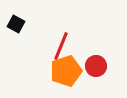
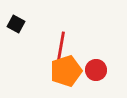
red line: rotated 12 degrees counterclockwise
red circle: moved 4 px down
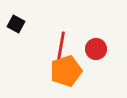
red circle: moved 21 px up
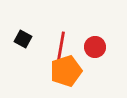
black square: moved 7 px right, 15 px down
red circle: moved 1 px left, 2 px up
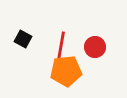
orange pentagon: rotated 12 degrees clockwise
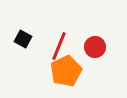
red line: moved 2 px left; rotated 12 degrees clockwise
orange pentagon: rotated 20 degrees counterclockwise
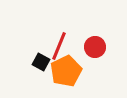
black square: moved 18 px right, 23 px down
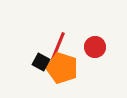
red line: moved 1 px left
orange pentagon: moved 4 px left, 3 px up; rotated 28 degrees counterclockwise
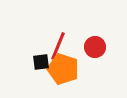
black square: rotated 36 degrees counterclockwise
orange pentagon: moved 1 px right, 1 px down
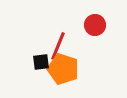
red circle: moved 22 px up
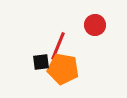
orange pentagon: rotated 8 degrees counterclockwise
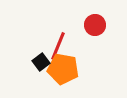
black square: rotated 30 degrees counterclockwise
